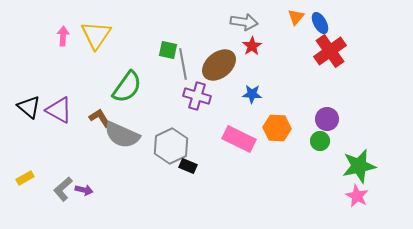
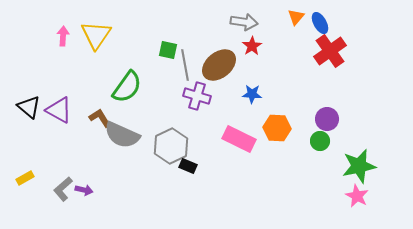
gray line: moved 2 px right, 1 px down
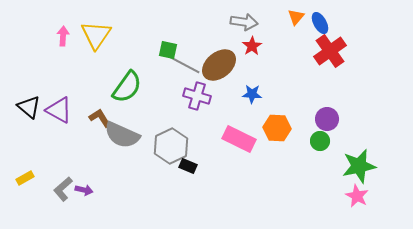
gray line: rotated 52 degrees counterclockwise
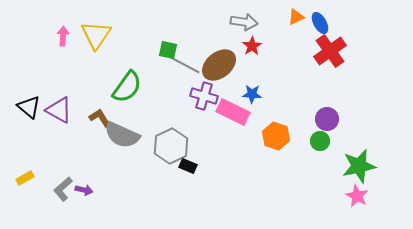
orange triangle: rotated 24 degrees clockwise
purple cross: moved 7 px right
orange hexagon: moved 1 px left, 8 px down; rotated 16 degrees clockwise
pink rectangle: moved 6 px left, 27 px up
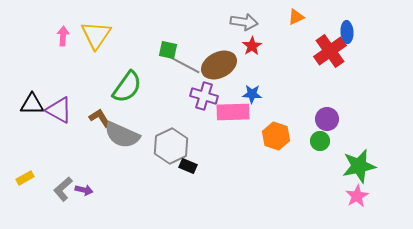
blue ellipse: moved 27 px right, 9 px down; rotated 25 degrees clockwise
brown ellipse: rotated 12 degrees clockwise
black triangle: moved 3 px right, 3 px up; rotated 40 degrees counterclockwise
pink rectangle: rotated 28 degrees counterclockwise
pink star: rotated 15 degrees clockwise
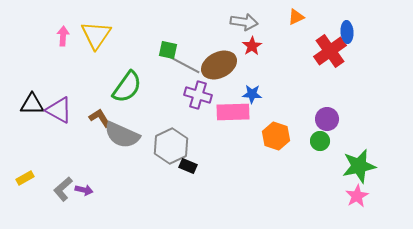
purple cross: moved 6 px left, 1 px up
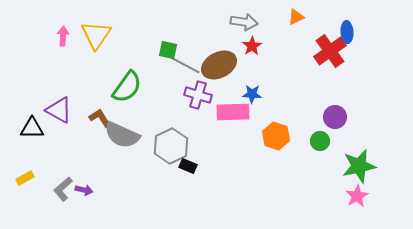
black triangle: moved 24 px down
purple circle: moved 8 px right, 2 px up
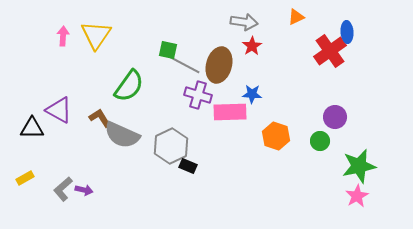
brown ellipse: rotated 48 degrees counterclockwise
green semicircle: moved 2 px right, 1 px up
pink rectangle: moved 3 px left
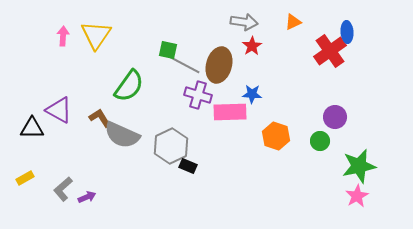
orange triangle: moved 3 px left, 5 px down
purple arrow: moved 3 px right, 7 px down; rotated 36 degrees counterclockwise
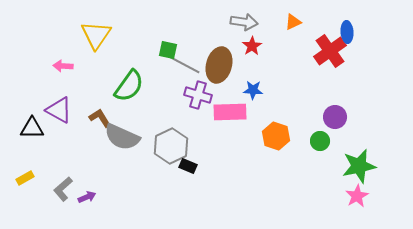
pink arrow: moved 30 px down; rotated 90 degrees counterclockwise
blue star: moved 1 px right, 4 px up
gray semicircle: moved 2 px down
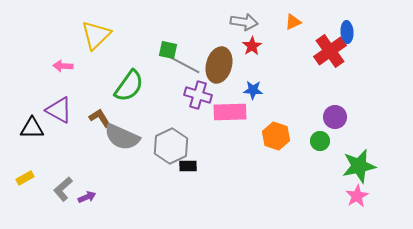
yellow triangle: rotated 12 degrees clockwise
black rectangle: rotated 24 degrees counterclockwise
